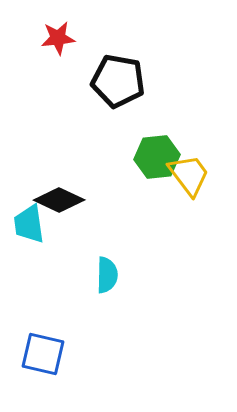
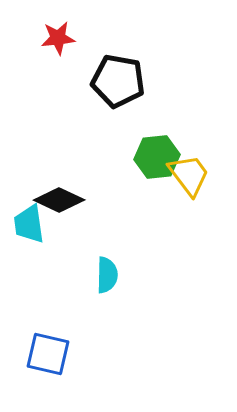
blue square: moved 5 px right
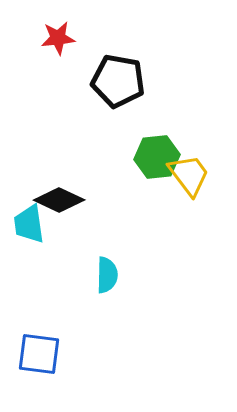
blue square: moved 9 px left; rotated 6 degrees counterclockwise
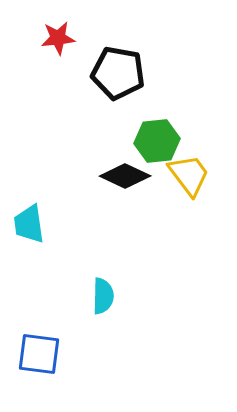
black pentagon: moved 8 px up
green hexagon: moved 16 px up
black diamond: moved 66 px right, 24 px up
cyan semicircle: moved 4 px left, 21 px down
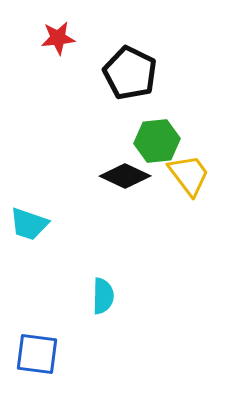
black pentagon: moved 12 px right; rotated 16 degrees clockwise
cyan trapezoid: rotated 63 degrees counterclockwise
blue square: moved 2 px left
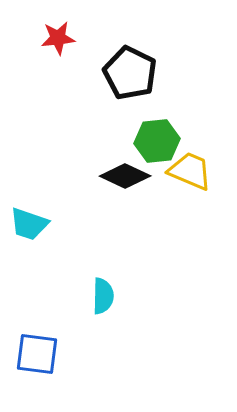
yellow trapezoid: moved 1 px right, 4 px up; rotated 30 degrees counterclockwise
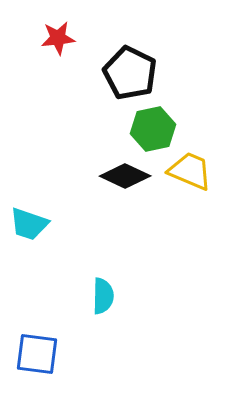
green hexagon: moved 4 px left, 12 px up; rotated 6 degrees counterclockwise
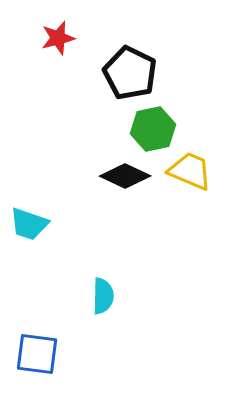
red star: rotated 8 degrees counterclockwise
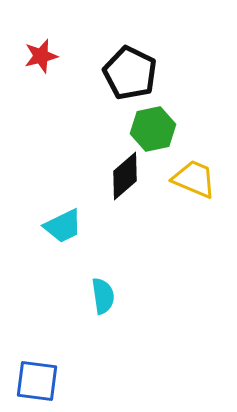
red star: moved 17 px left, 18 px down
yellow trapezoid: moved 4 px right, 8 px down
black diamond: rotated 66 degrees counterclockwise
cyan trapezoid: moved 34 px right, 2 px down; rotated 45 degrees counterclockwise
cyan semicircle: rotated 9 degrees counterclockwise
blue square: moved 27 px down
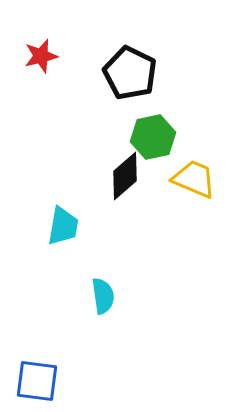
green hexagon: moved 8 px down
cyan trapezoid: rotated 54 degrees counterclockwise
